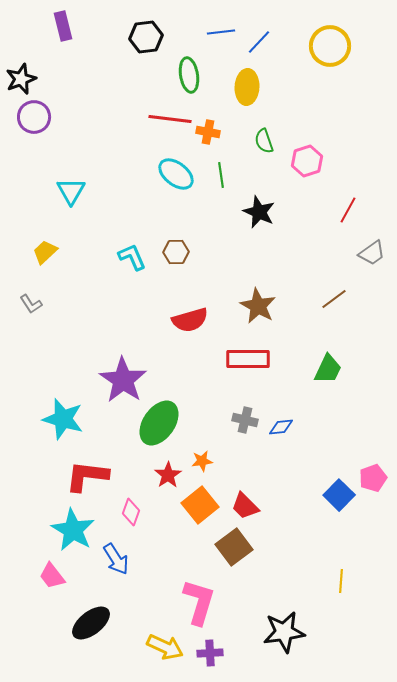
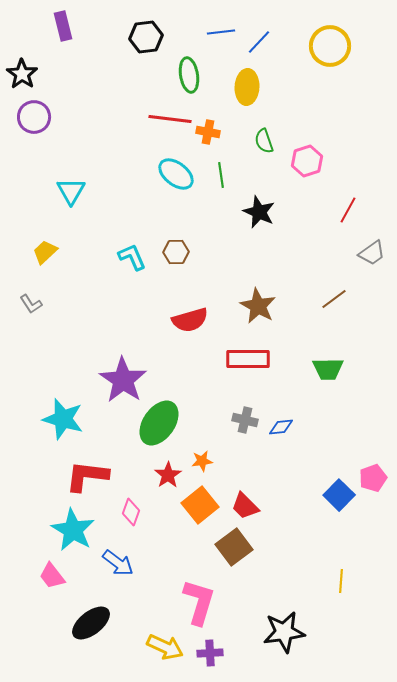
black star at (21, 79): moved 1 px right, 5 px up; rotated 16 degrees counterclockwise
green trapezoid at (328, 369): rotated 64 degrees clockwise
blue arrow at (116, 559): moved 2 px right, 4 px down; rotated 20 degrees counterclockwise
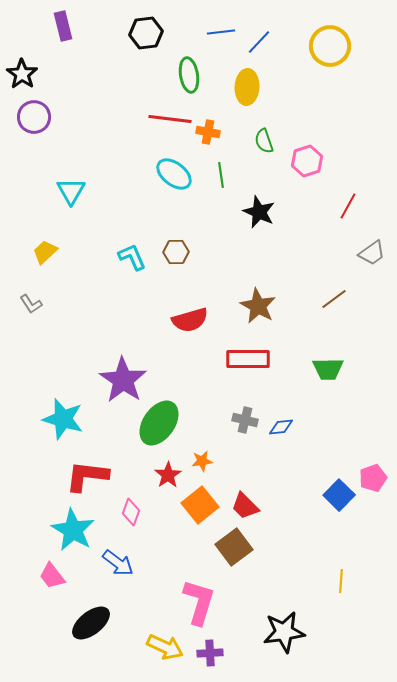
black hexagon at (146, 37): moved 4 px up
cyan ellipse at (176, 174): moved 2 px left
red line at (348, 210): moved 4 px up
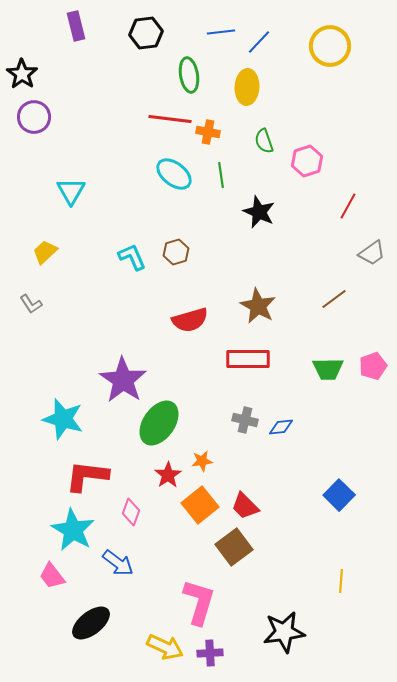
purple rectangle at (63, 26): moved 13 px right
brown hexagon at (176, 252): rotated 15 degrees counterclockwise
pink pentagon at (373, 478): moved 112 px up
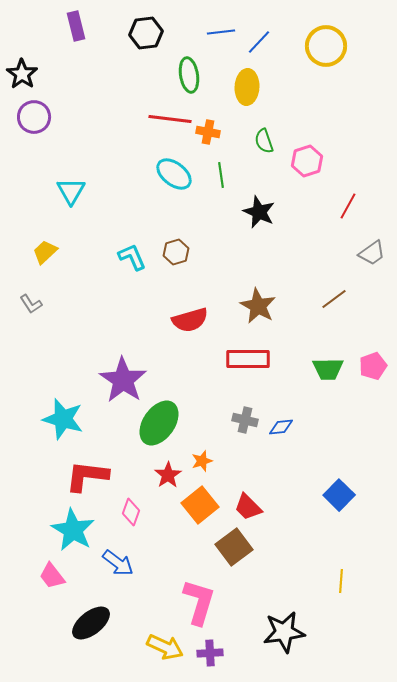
yellow circle at (330, 46): moved 4 px left
orange star at (202, 461): rotated 10 degrees counterclockwise
red trapezoid at (245, 506): moved 3 px right, 1 px down
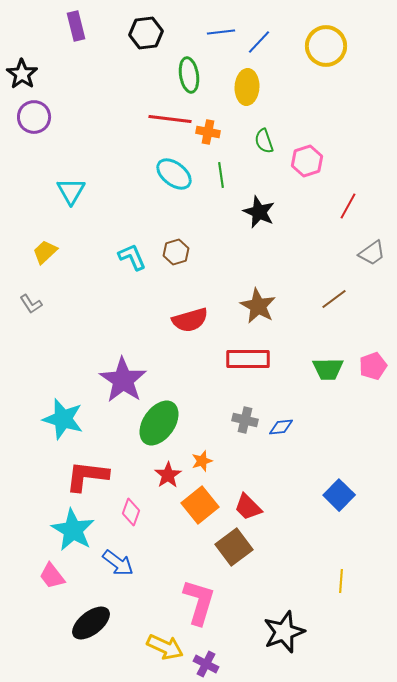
black star at (284, 632): rotated 12 degrees counterclockwise
purple cross at (210, 653): moved 4 px left, 11 px down; rotated 30 degrees clockwise
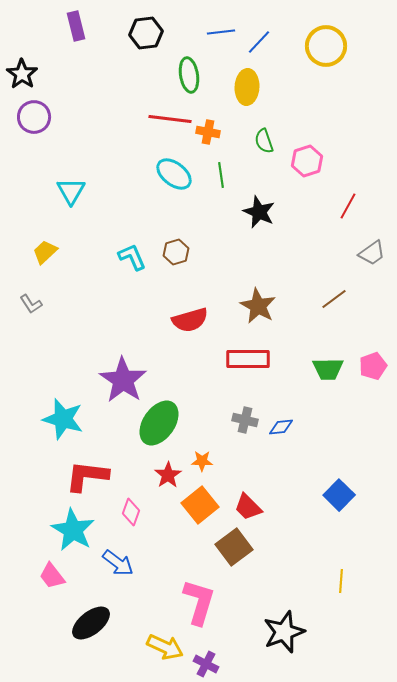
orange star at (202, 461): rotated 20 degrees clockwise
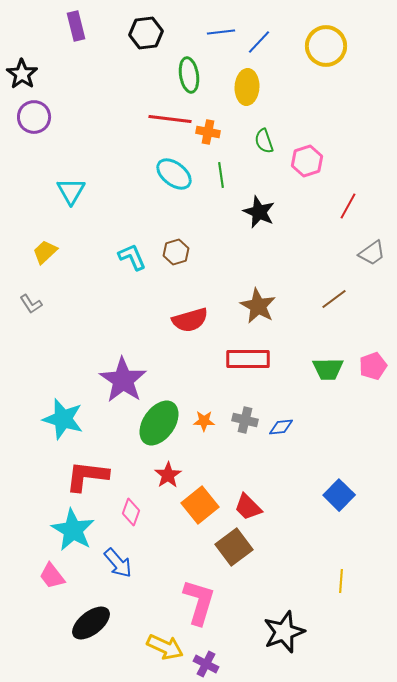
orange star at (202, 461): moved 2 px right, 40 px up
blue arrow at (118, 563): rotated 12 degrees clockwise
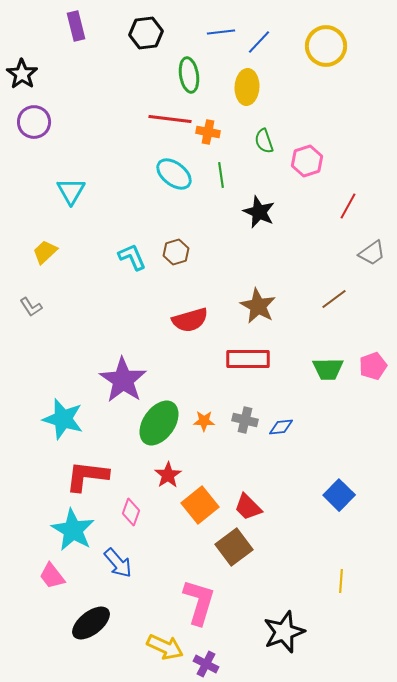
purple circle at (34, 117): moved 5 px down
gray L-shape at (31, 304): moved 3 px down
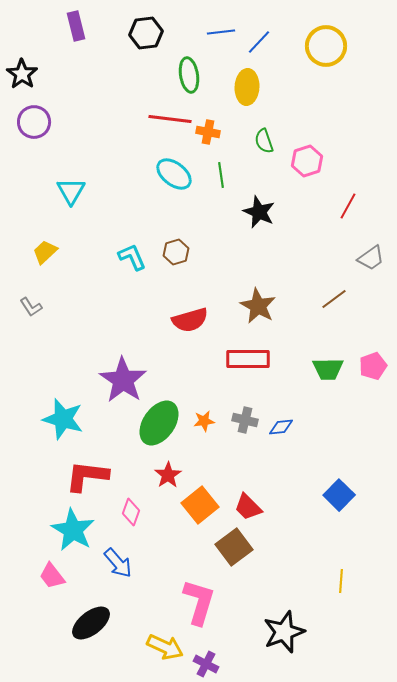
gray trapezoid at (372, 253): moved 1 px left, 5 px down
orange star at (204, 421): rotated 10 degrees counterclockwise
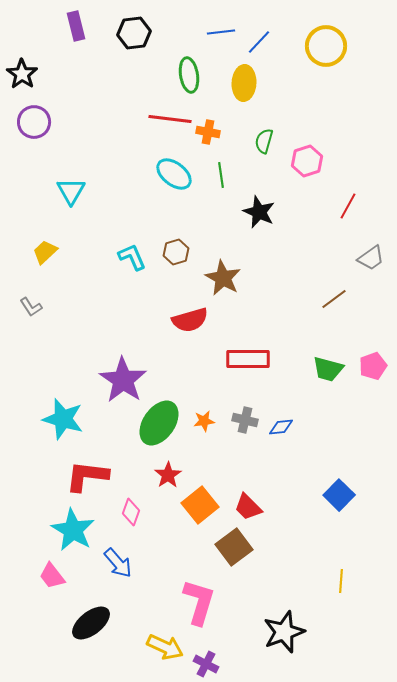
black hexagon at (146, 33): moved 12 px left
yellow ellipse at (247, 87): moved 3 px left, 4 px up
green semicircle at (264, 141): rotated 35 degrees clockwise
brown star at (258, 306): moved 35 px left, 28 px up
green trapezoid at (328, 369): rotated 16 degrees clockwise
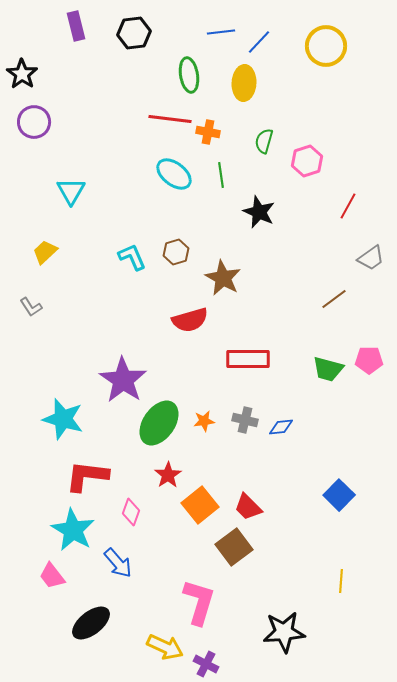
pink pentagon at (373, 366): moved 4 px left, 6 px up; rotated 20 degrees clockwise
black star at (284, 632): rotated 15 degrees clockwise
